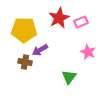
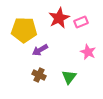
brown cross: moved 14 px right, 13 px down; rotated 16 degrees clockwise
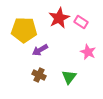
pink rectangle: rotated 56 degrees clockwise
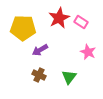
yellow pentagon: moved 1 px left, 2 px up
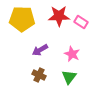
red star: moved 2 px up; rotated 25 degrees clockwise
yellow pentagon: moved 1 px left, 9 px up
pink star: moved 16 px left, 2 px down
